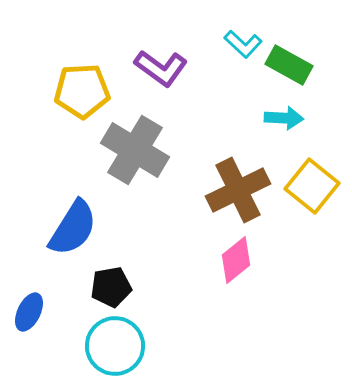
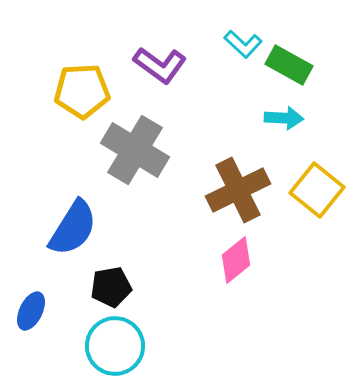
purple L-shape: moved 1 px left, 3 px up
yellow square: moved 5 px right, 4 px down
blue ellipse: moved 2 px right, 1 px up
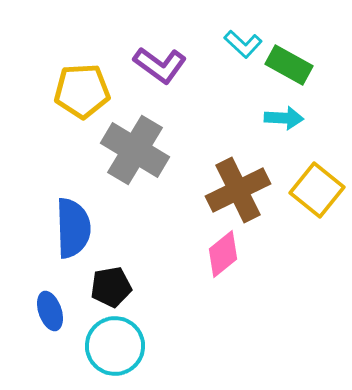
blue semicircle: rotated 34 degrees counterclockwise
pink diamond: moved 13 px left, 6 px up
blue ellipse: moved 19 px right; rotated 45 degrees counterclockwise
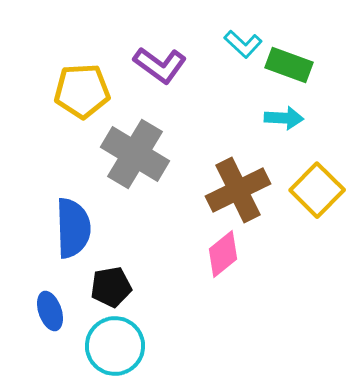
green rectangle: rotated 9 degrees counterclockwise
gray cross: moved 4 px down
yellow square: rotated 6 degrees clockwise
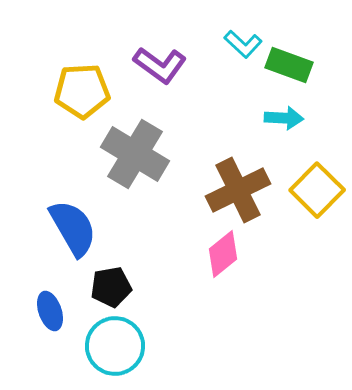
blue semicircle: rotated 28 degrees counterclockwise
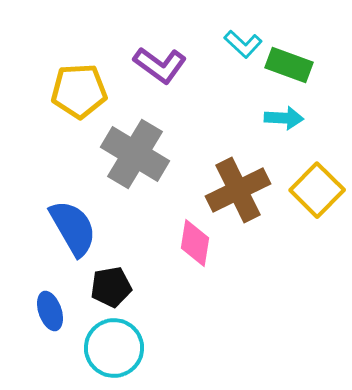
yellow pentagon: moved 3 px left
pink diamond: moved 28 px left, 11 px up; rotated 42 degrees counterclockwise
cyan circle: moved 1 px left, 2 px down
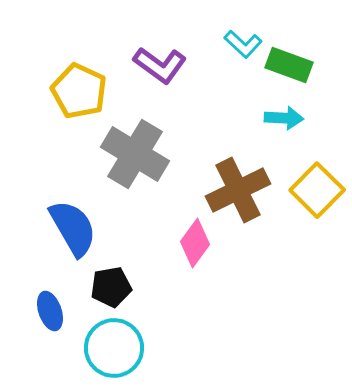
yellow pentagon: rotated 28 degrees clockwise
pink diamond: rotated 27 degrees clockwise
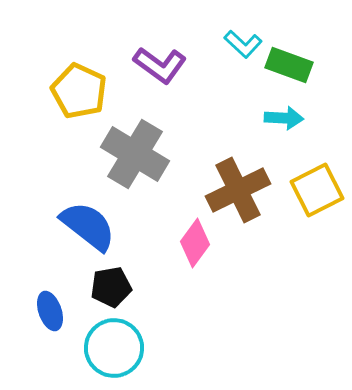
yellow square: rotated 18 degrees clockwise
blue semicircle: moved 15 px right, 2 px up; rotated 22 degrees counterclockwise
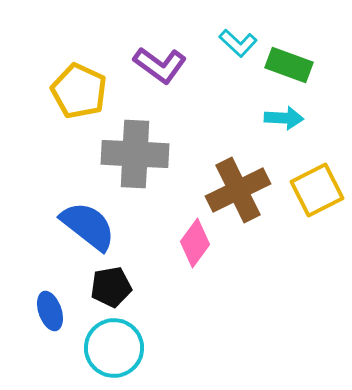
cyan L-shape: moved 5 px left, 1 px up
gray cross: rotated 28 degrees counterclockwise
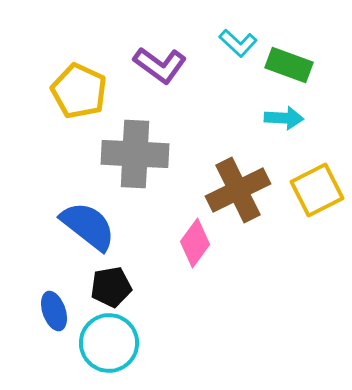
blue ellipse: moved 4 px right
cyan circle: moved 5 px left, 5 px up
